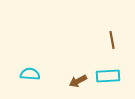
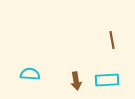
cyan rectangle: moved 1 px left, 4 px down
brown arrow: moved 2 px left; rotated 72 degrees counterclockwise
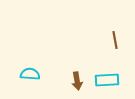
brown line: moved 3 px right
brown arrow: moved 1 px right
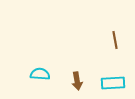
cyan semicircle: moved 10 px right
cyan rectangle: moved 6 px right, 3 px down
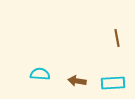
brown line: moved 2 px right, 2 px up
brown arrow: rotated 108 degrees clockwise
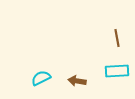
cyan semicircle: moved 1 px right, 4 px down; rotated 30 degrees counterclockwise
cyan rectangle: moved 4 px right, 12 px up
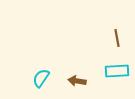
cyan semicircle: rotated 30 degrees counterclockwise
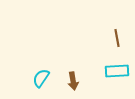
brown arrow: moved 4 px left; rotated 108 degrees counterclockwise
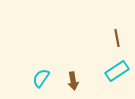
cyan rectangle: rotated 30 degrees counterclockwise
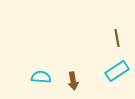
cyan semicircle: moved 1 px up; rotated 60 degrees clockwise
